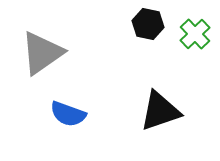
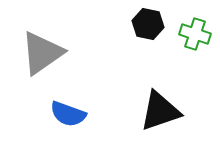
green cross: rotated 28 degrees counterclockwise
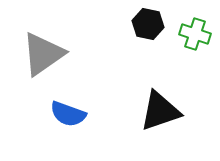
gray triangle: moved 1 px right, 1 px down
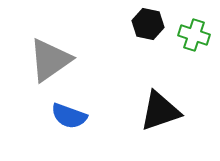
green cross: moved 1 px left, 1 px down
gray triangle: moved 7 px right, 6 px down
blue semicircle: moved 1 px right, 2 px down
